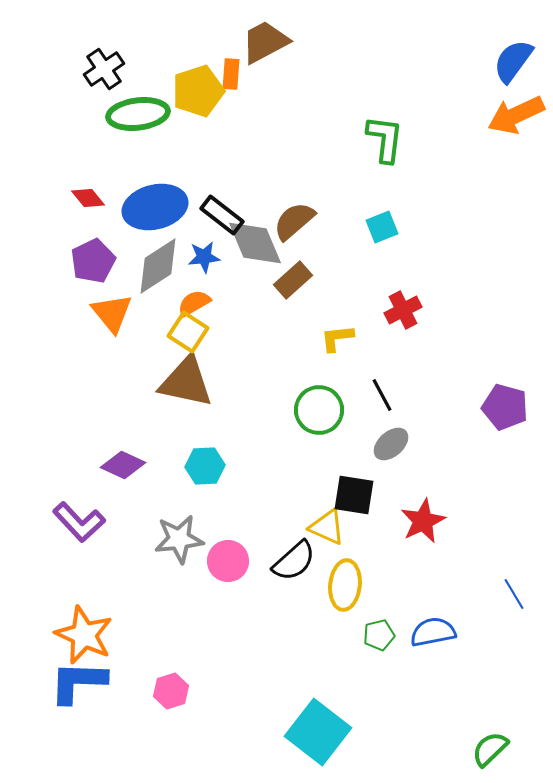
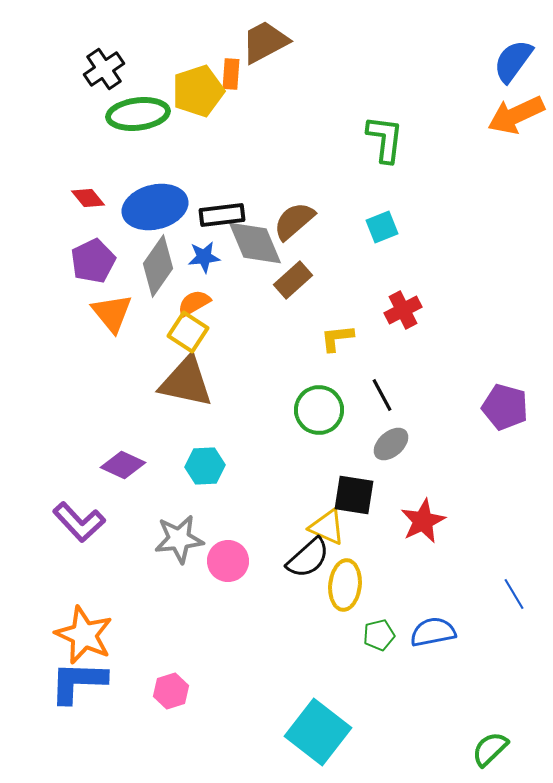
black rectangle at (222, 215): rotated 45 degrees counterclockwise
gray diamond at (158, 266): rotated 22 degrees counterclockwise
black semicircle at (294, 561): moved 14 px right, 3 px up
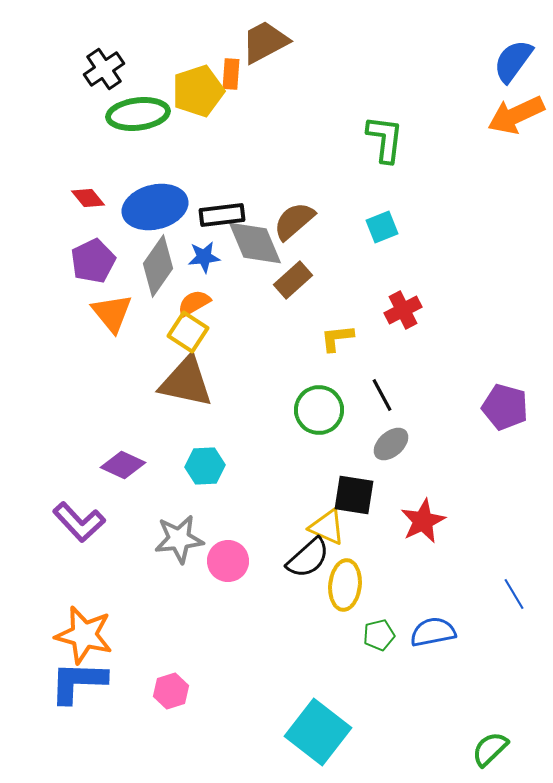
orange star at (84, 635): rotated 10 degrees counterclockwise
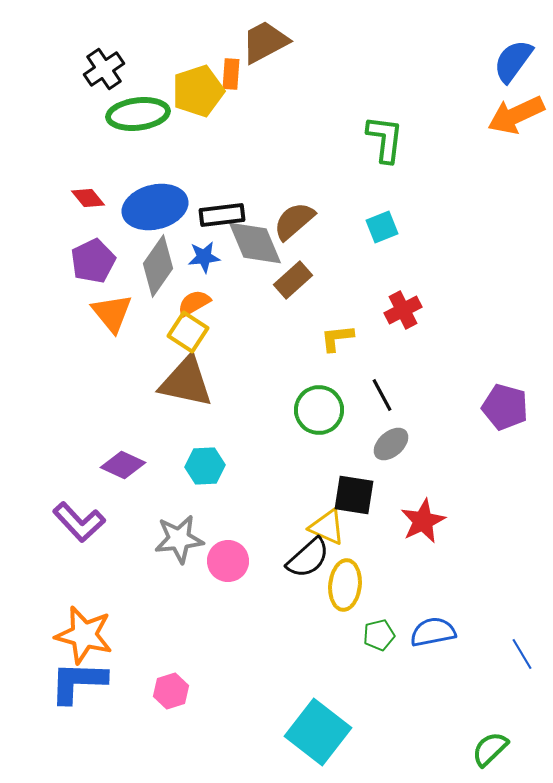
blue line at (514, 594): moved 8 px right, 60 px down
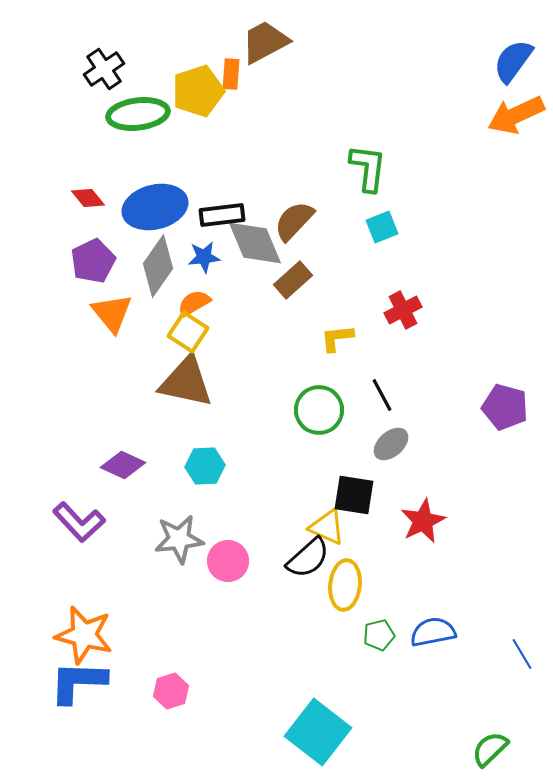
green L-shape at (385, 139): moved 17 px left, 29 px down
brown semicircle at (294, 221): rotated 6 degrees counterclockwise
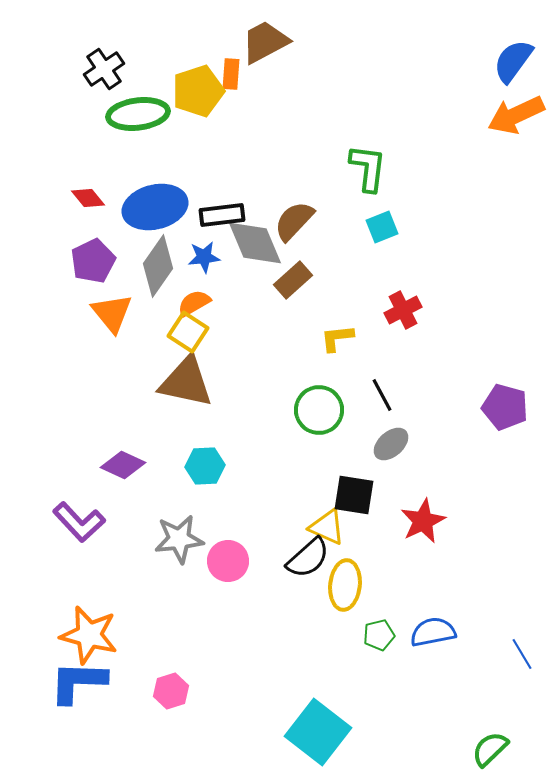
orange star at (84, 635): moved 5 px right
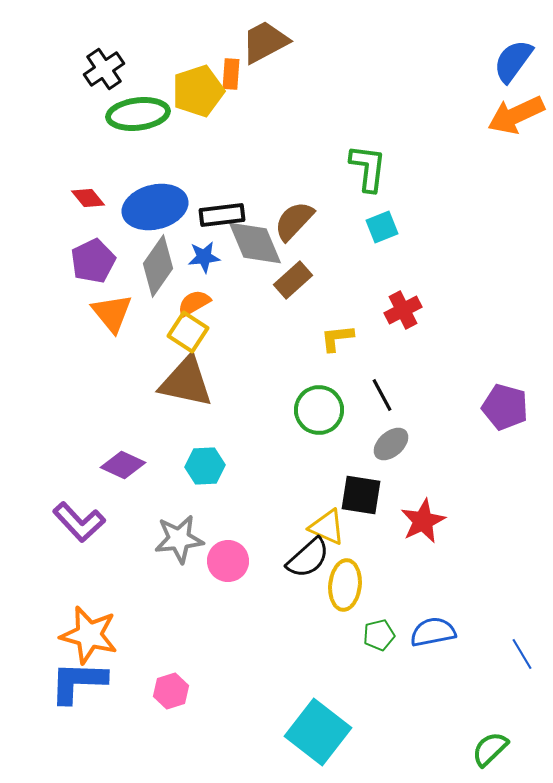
black square at (354, 495): moved 7 px right
